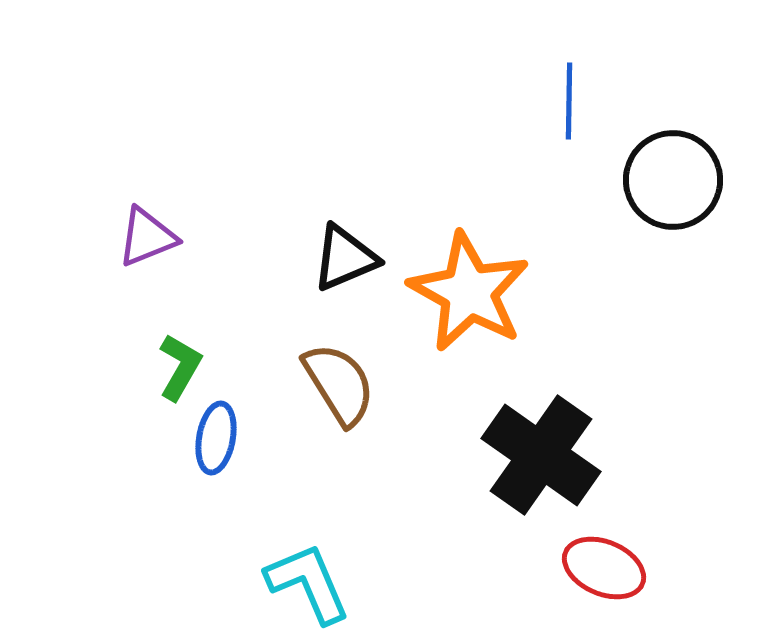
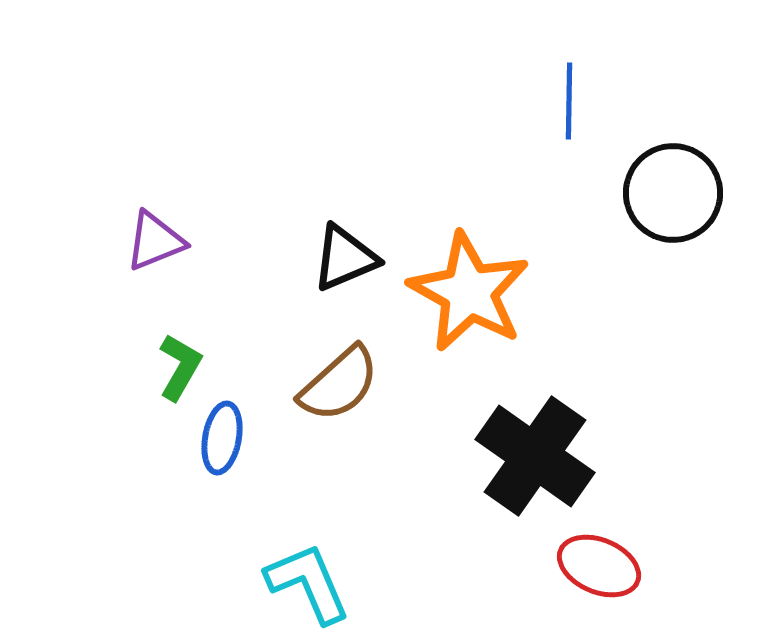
black circle: moved 13 px down
purple triangle: moved 8 px right, 4 px down
brown semicircle: rotated 80 degrees clockwise
blue ellipse: moved 6 px right
black cross: moved 6 px left, 1 px down
red ellipse: moved 5 px left, 2 px up
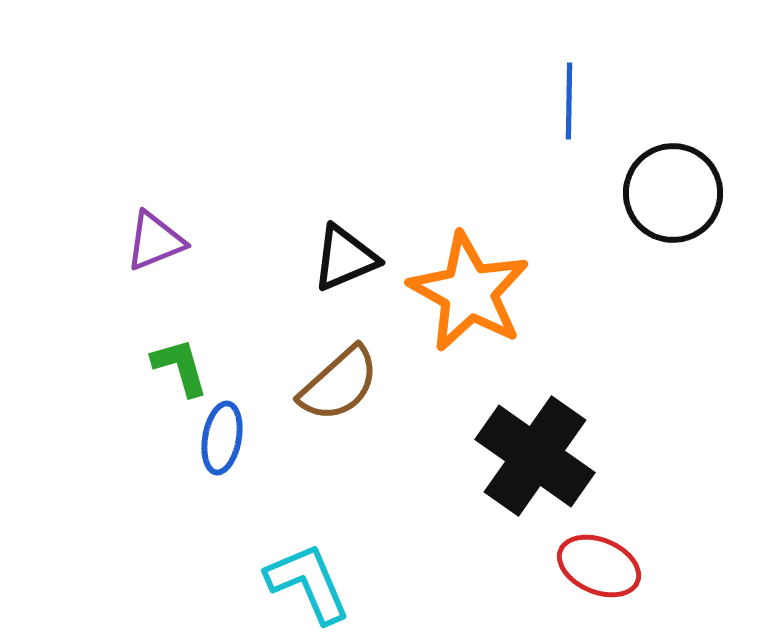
green L-shape: rotated 46 degrees counterclockwise
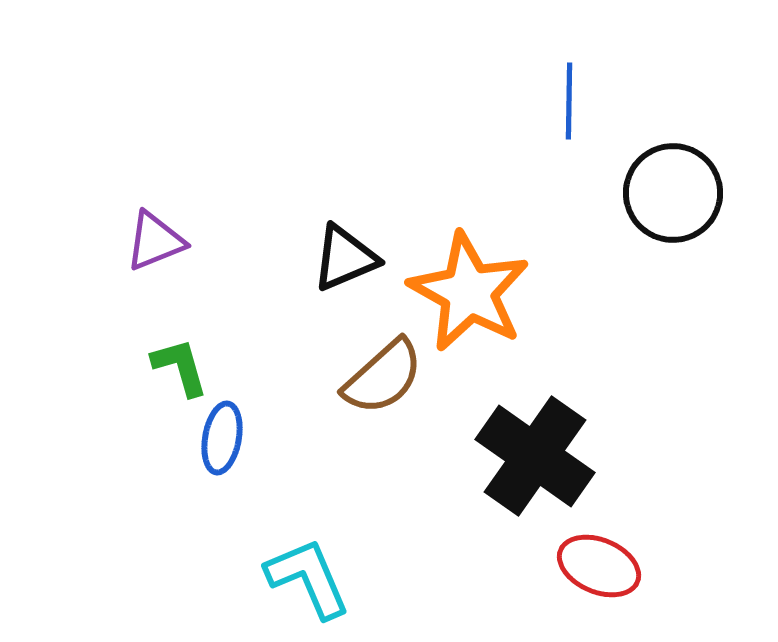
brown semicircle: moved 44 px right, 7 px up
cyan L-shape: moved 5 px up
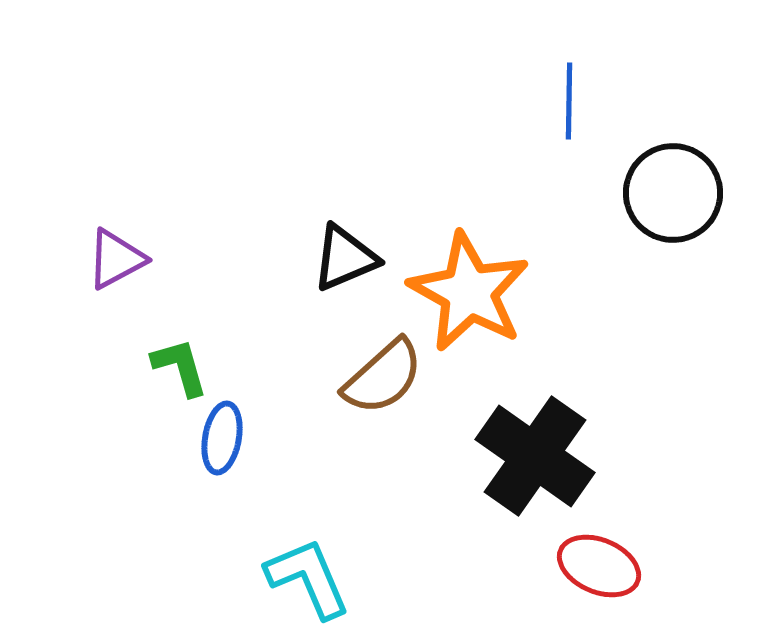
purple triangle: moved 39 px left, 18 px down; rotated 6 degrees counterclockwise
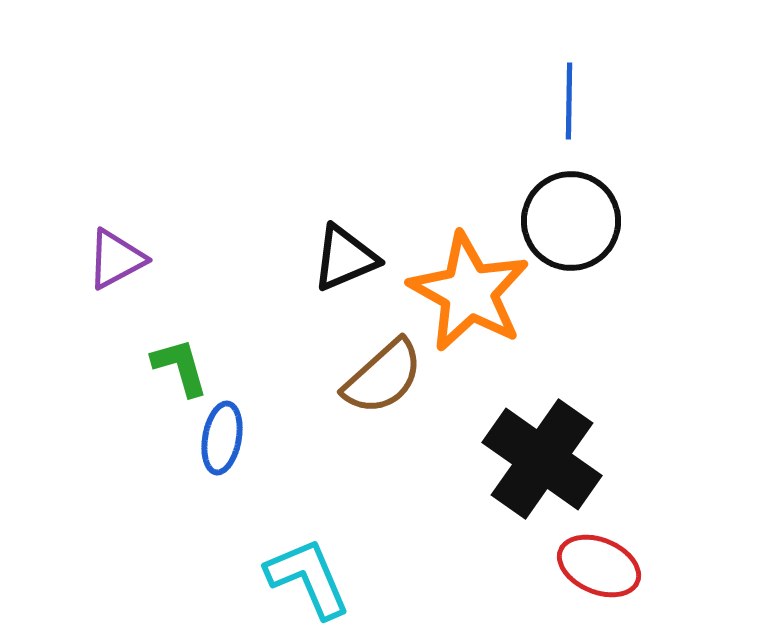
black circle: moved 102 px left, 28 px down
black cross: moved 7 px right, 3 px down
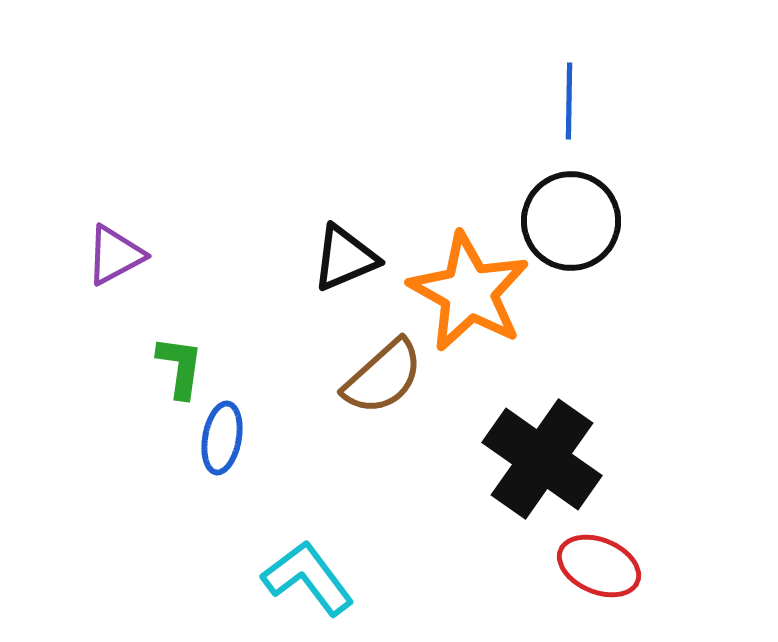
purple triangle: moved 1 px left, 4 px up
green L-shape: rotated 24 degrees clockwise
cyan L-shape: rotated 14 degrees counterclockwise
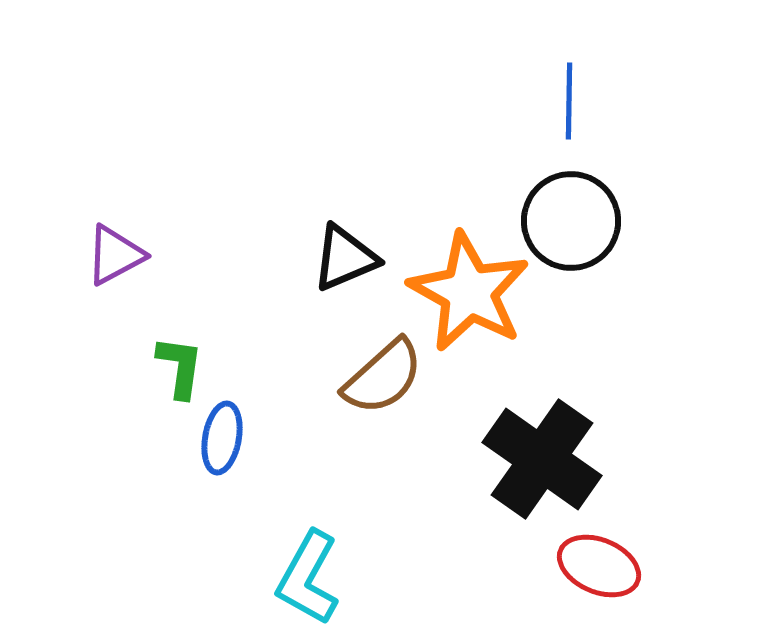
cyan L-shape: rotated 114 degrees counterclockwise
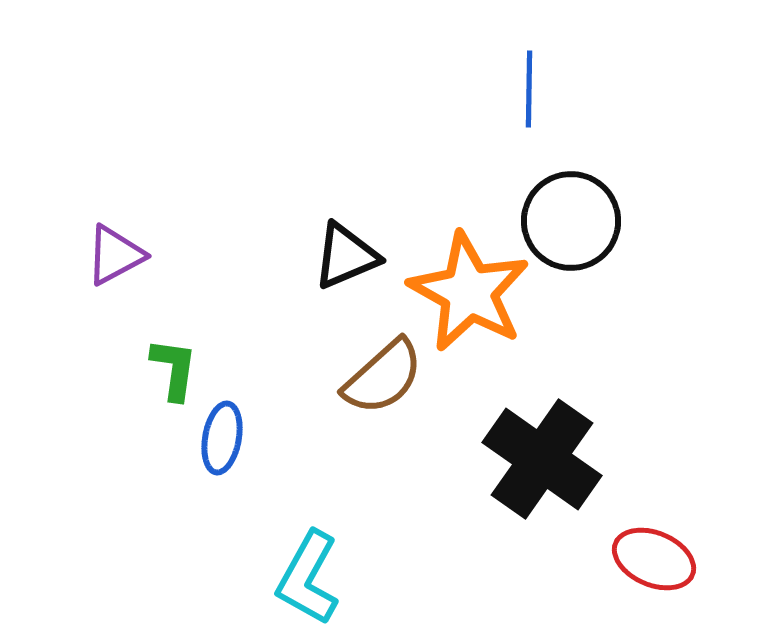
blue line: moved 40 px left, 12 px up
black triangle: moved 1 px right, 2 px up
green L-shape: moved 6 px left, 2 px down
red ellipse: moved 55 px right, 7 px up
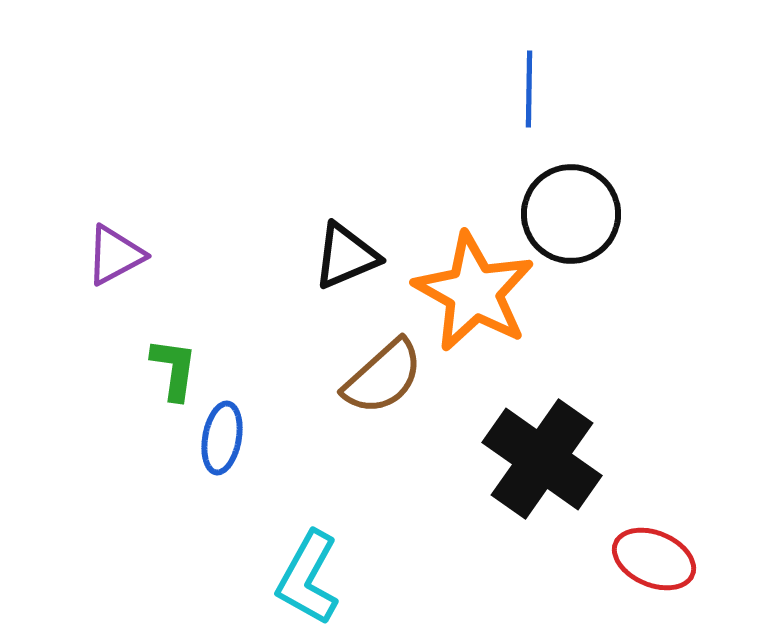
black circle: moved 7 px up
orange star: moved 5 px right
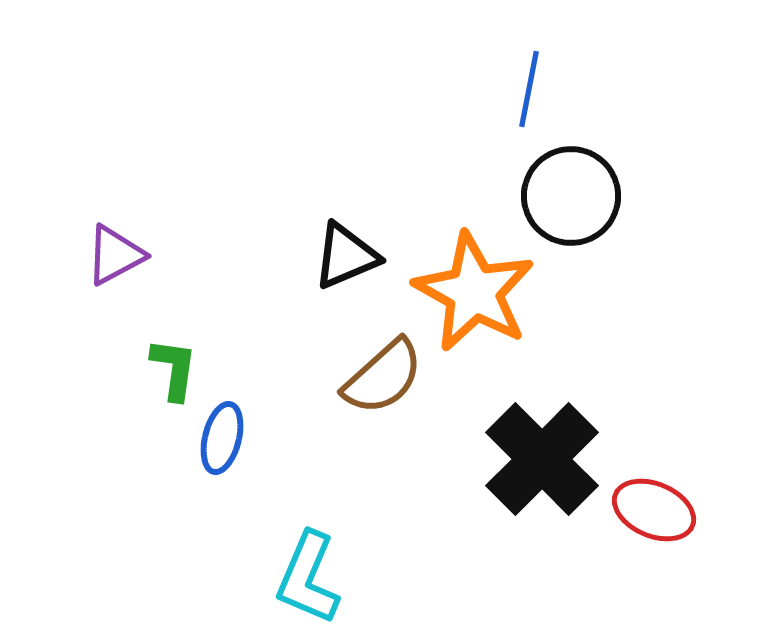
blue line: rotated 10 degrees clockwise
black circle: moved 18 px up
blue ellipse: rotated 4 degrees clockwise
black cross: rotated 10 degrees clockwise
red ellipse: moved 49 px up
cyan L-shape: rotated 6 degrees counterclockwise
